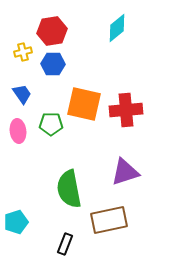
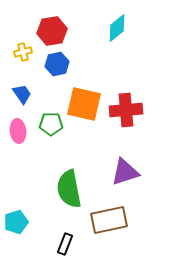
blue hexagon: moved 4 px right; rotated 15 degrees counterclockwise
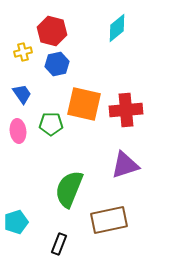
red hexagon: rotated 24 degrees clockwise
purple triangle: moved 7 px up
green semicircle: rotated 33 degrees clockwise
black rectangle: moved 6 px left
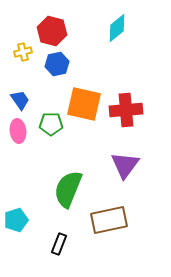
blue trapezoid: moved 2 px left, 6 px down
purple triangle: rotated 36 degrees counterclockwise
green semicircle: moved 1 px left
cyan pentagon: moved 2 px up
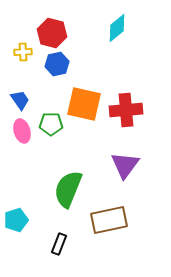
red hexagon: moved 2 px down
yellow cross: rotated 12 degrees clockwise
pink ellipse: moved 4 px right; rotated 10 degrees counterclockwise
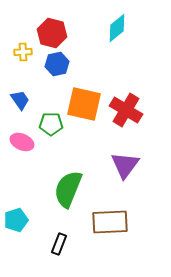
red cross: rotated 36 degrees clockwise
pink ellipse: moved 11 px down; rotated 50 degrees counterclockwise
brown rectangle: moved 1 px right, 2 px down; rotated 9 degrees clockwise
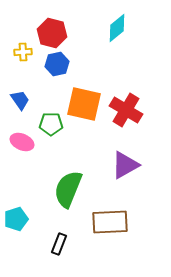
purple triangle: rotated 24 degrees clockwise
cyan pentagon: moved 1 px up
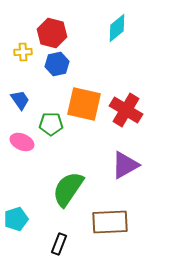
green semicircle: rotated 12 degrees clockwise
